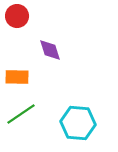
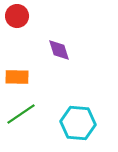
purple diamond: moved 9 px right
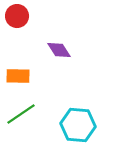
purple diamond: rotated 15 degrees counterclockwise
orange rectangle: moved 1 px right, 1 px up
cyan hexagon: moved 2 px down
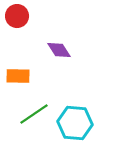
green line: moved 13 px right
cyan hexagon: moved 3 px left, 2 px up
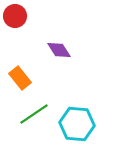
red circle: moved 2 px left
orange rectangle: moved 2 px right, 2 px down; rotated 50 degrees clockwise
cyan hexagon: moved 2 px right, 1 px down
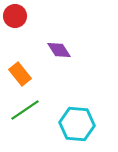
orange rectangle: moved 4 px up
green line: moved 9 px left, 4 px up
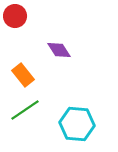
orange rectangle: moved 3 px right, 1 px down
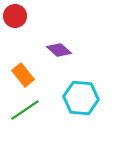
purple diamond: rotated 15 degrees counterclockwise
cyan hexagon: moved 4 px right, 26 px up
